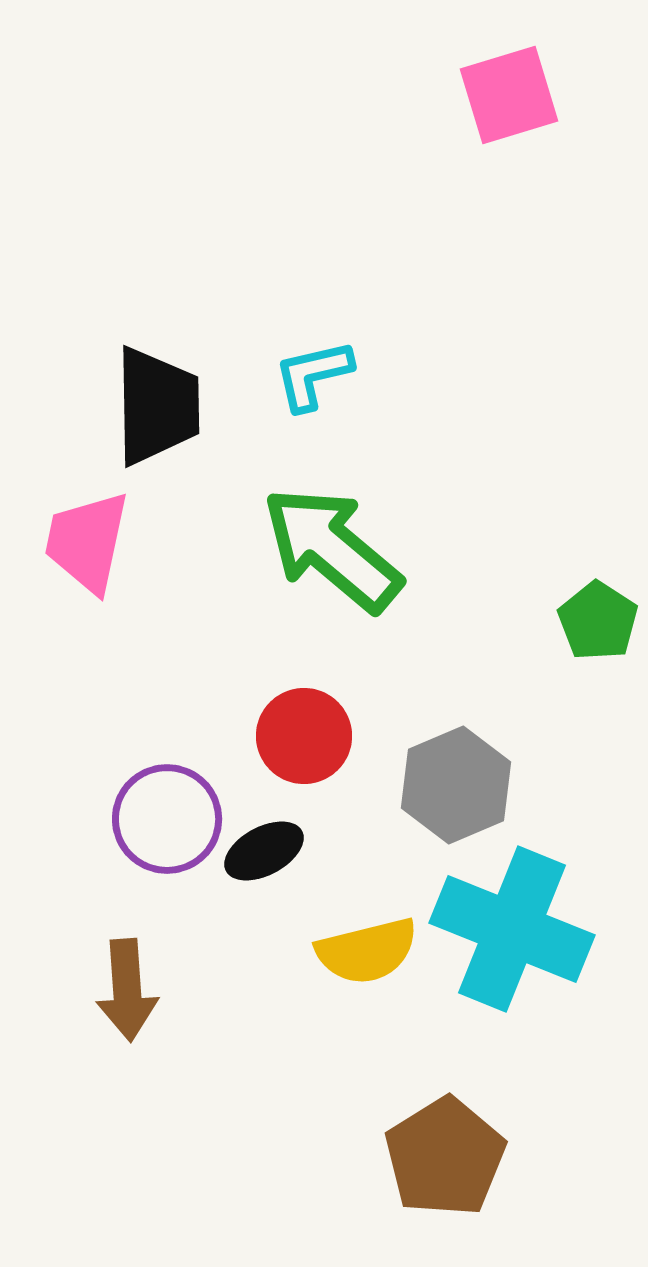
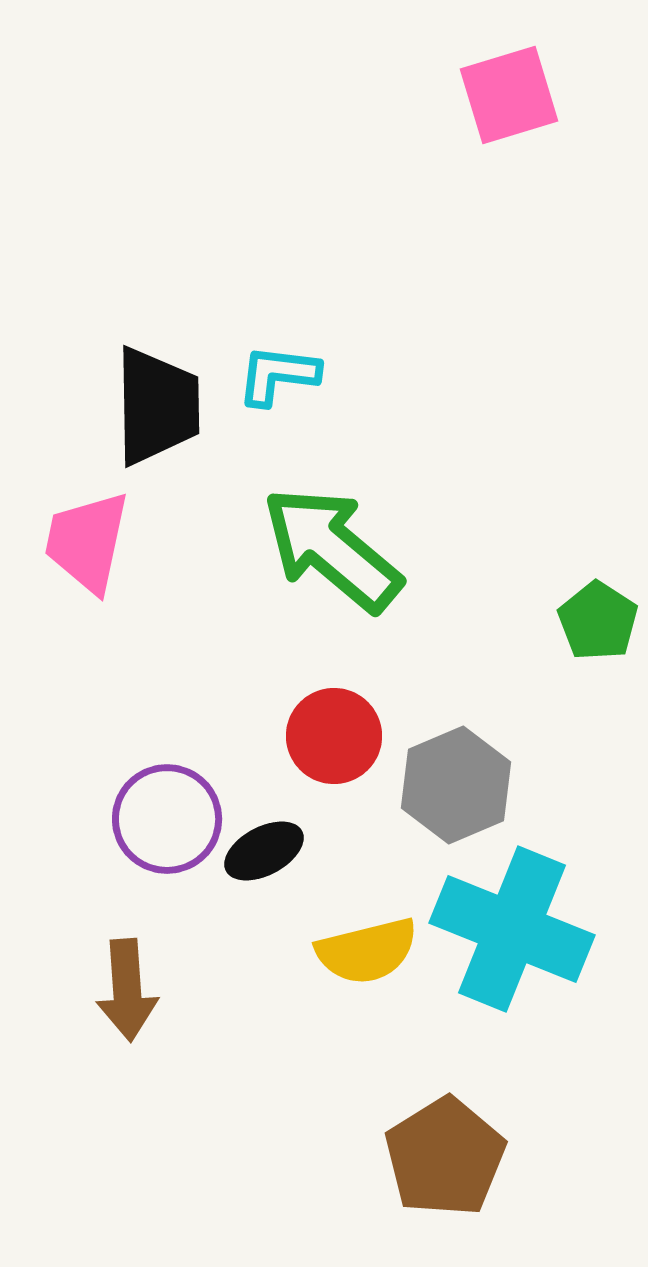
cyan L-shape: moved 35 px left; rotated 20 degrees clockwise
red circle: moved 30 px right
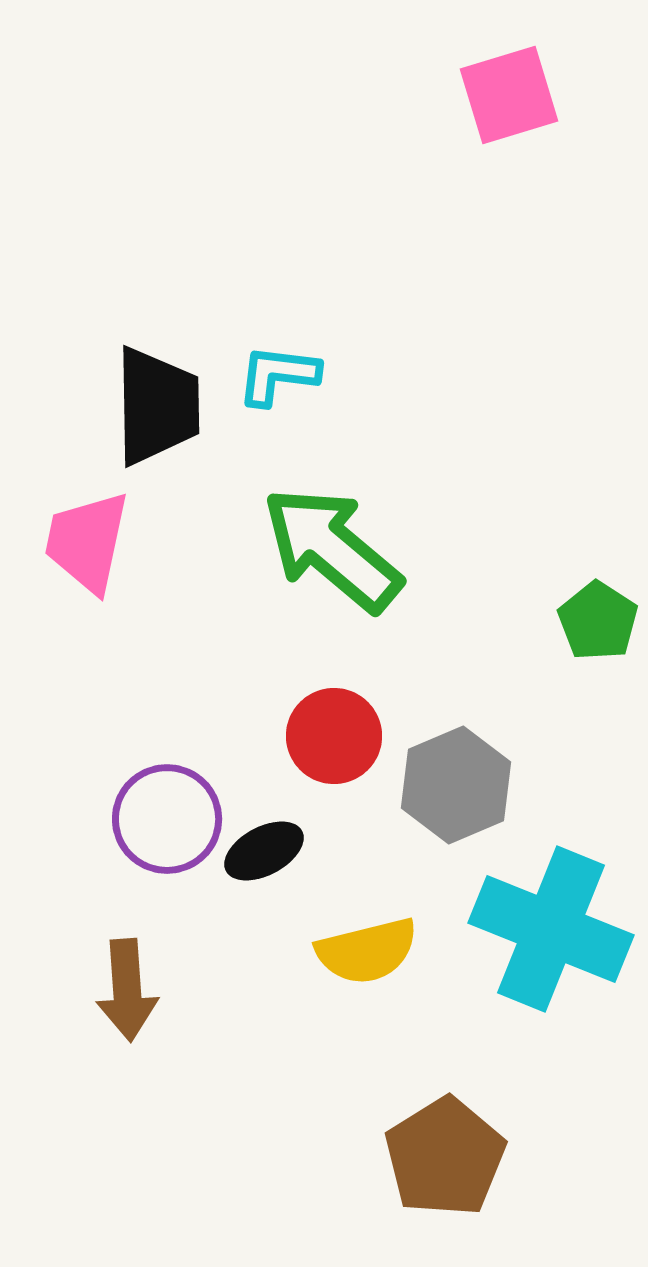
cyan cross: moved 39 px right
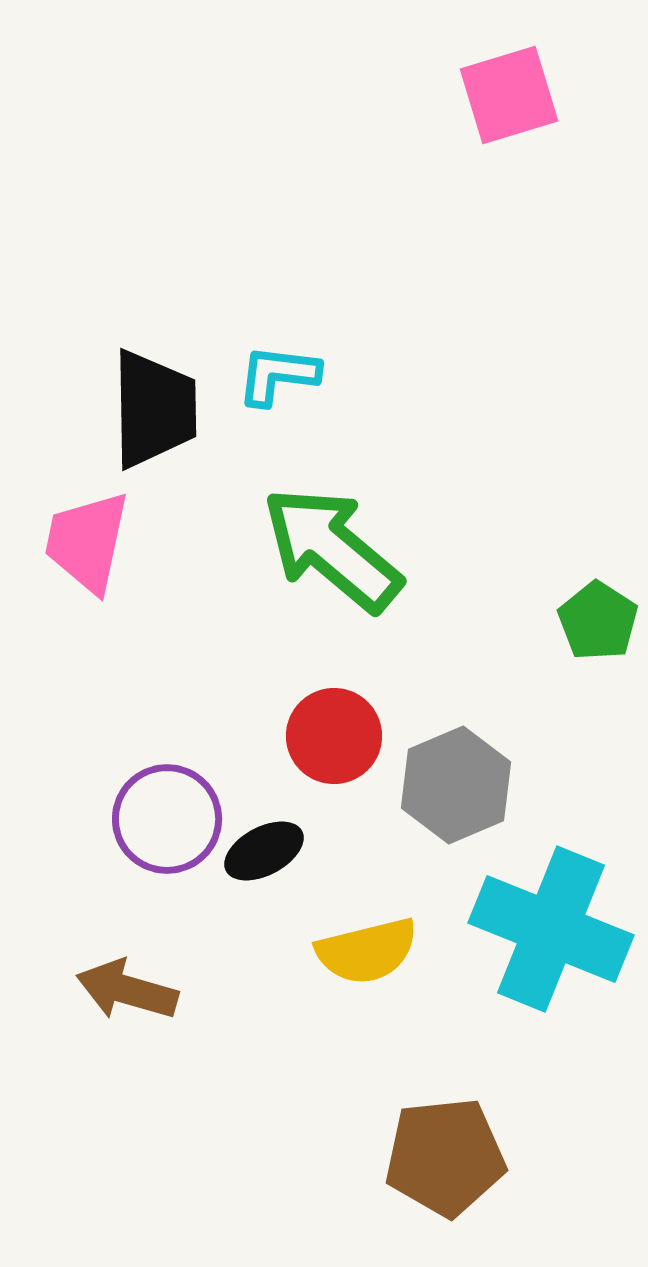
black trapezoid: moved 3 px left, 3 px down
brown arrow: rotated 110 degrees clockwise
brown pentagon: rotated 26 degrees clockwise
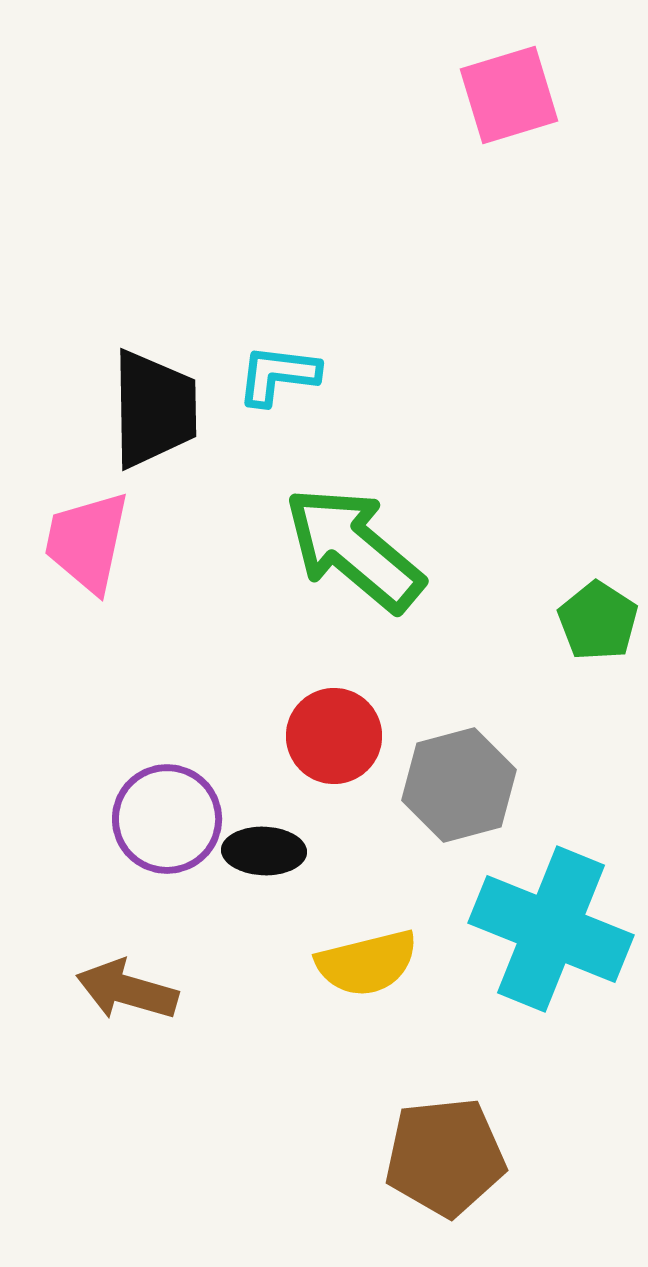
green arrow: moved 22 px right
gray hexagon: moved 3 px right; rotated 8 degrees clockwise
black ellipse: rotated 30 degrees clockwise
yellow semicircle: moved 12 px down
